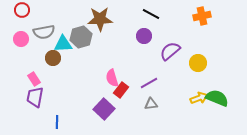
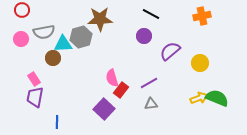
yellow circle: moved 2 px right
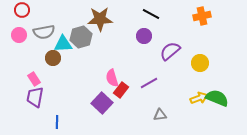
pink circle: moved 2 px left, 4 px up
gray triangle: moved 9 px right, 11 px down
purple square: moved 2 px left, 6 px up
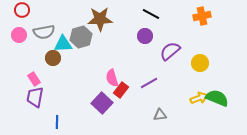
purple circle: moved 1 px right
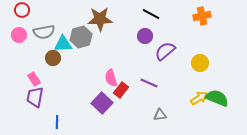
purple semicircle: moved 5 px left
pink semicircle: moved 1 px left
purple line: rotated 54 degrees clockwise
yellow arrow: rotated 12 degrees counterclockwise
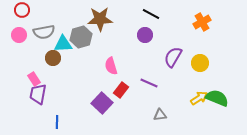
orange cross: moved 6 px down; rotated 18 degrees counterclockwise
purple circle: moved 1 px up
purple semicircle: moved 8 px right, 6 px down; rotated 20 degrees counterclockwise
pink semicircle: moved 12 px up
purple trapezoid: moved 3 px right, 3 px up
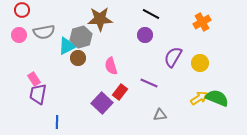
cyan triangle: moved 4 px right, 2 px down; rotated 24 degrees counterclockwise
brown circle: moved 25 px right
red rectangle: moved 1 px left, 2 px down
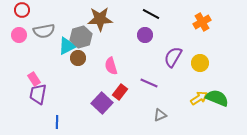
gray semicircle: moved 1 px up
gray triangle: rotated 16 degrees counterclockwise
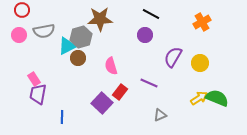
blue line: moved 5 px right, 5 px up
